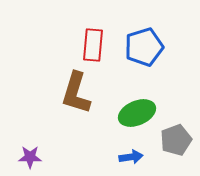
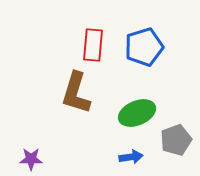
purple star: moved 1 px right, 2 px down
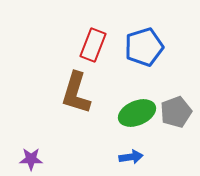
red rectangle: rotated 16 degrees clockwise
gray pentagon: moved 28 px up
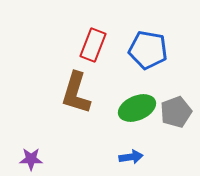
blue pentagon: moved 4 px right, 3 px down; rotated 27 degrees clockwise
green ellipse: moved 5 px up
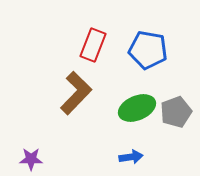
brown L-shape: rotated 153 degrees counterclockwise
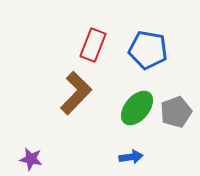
green ellipse: rotated 27 degrees counterclockwise
purple star: rotated 10 degrees clockwise
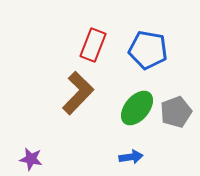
brown L-shape: moved 2 px right
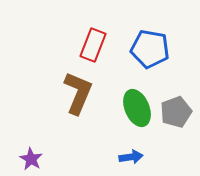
blue pentagon: moved 2 px right, 1 px up
brown L-shape: rotated 21 degrees counterclockwise
green ellipse: rotated 63 degrees counterclockwise
purple star: rotated 20 degrees clockwise
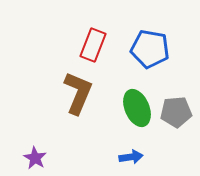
gray pentagon: rotated 16 degrees clockwise
purple star: moved 4 px right, 1 px up
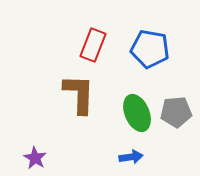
brown L-shape: moved 1 px right, 1 px down; rotated 21 degrees counterclockwise
green ellipse: moved 5 px down
